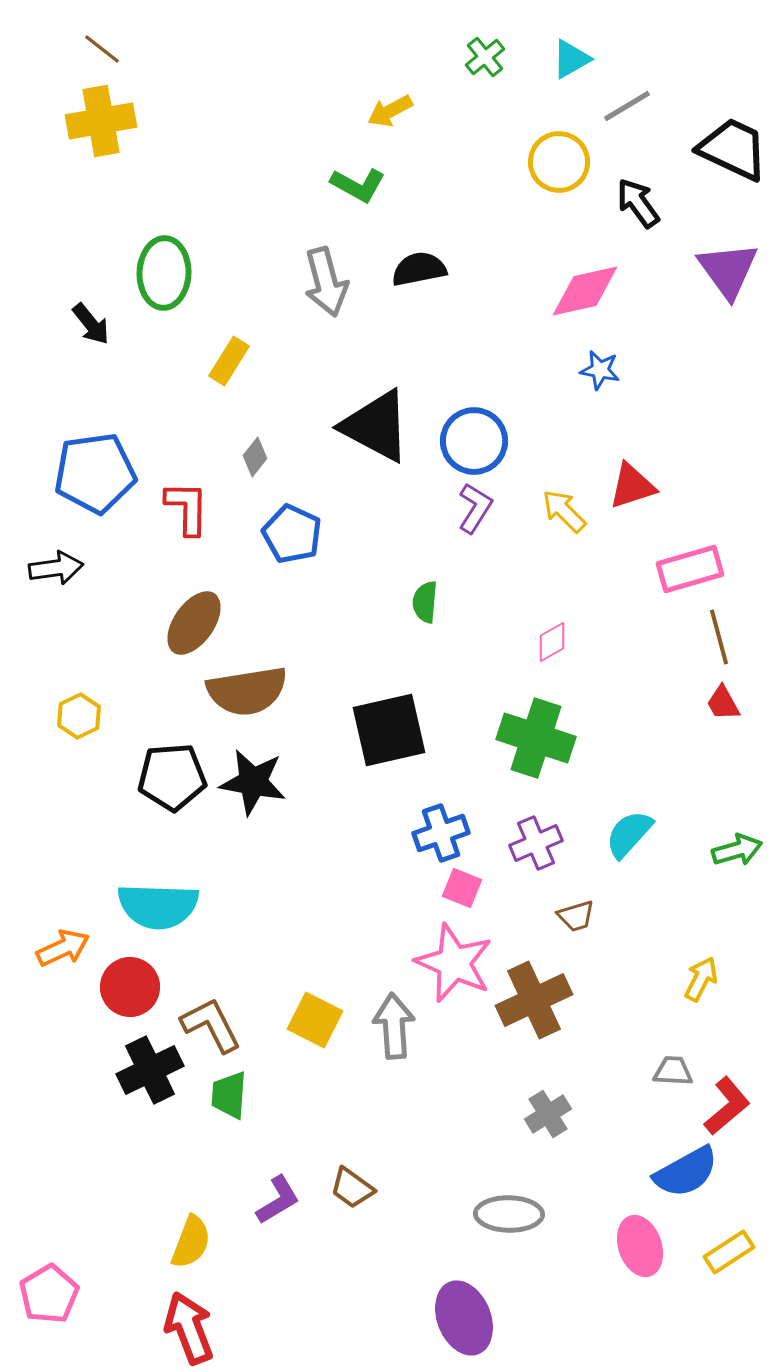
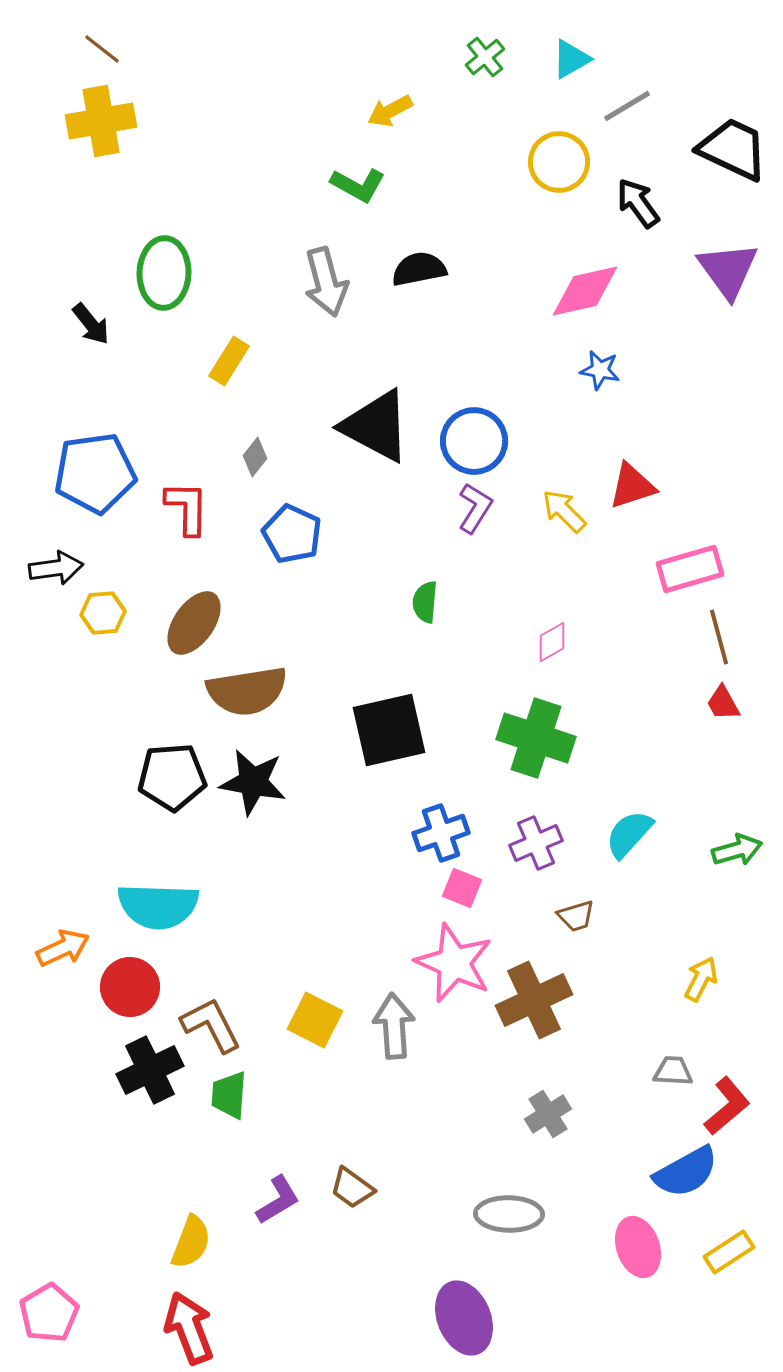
yellow hexagon at (79, 716): moved 24 px right, 103 px up; rotated 21 degrees clockwise
pink ellipse at (640, 1246): moved 2 px left, 1 px down
pink pentagon at (49, 1294): moved 19 px down
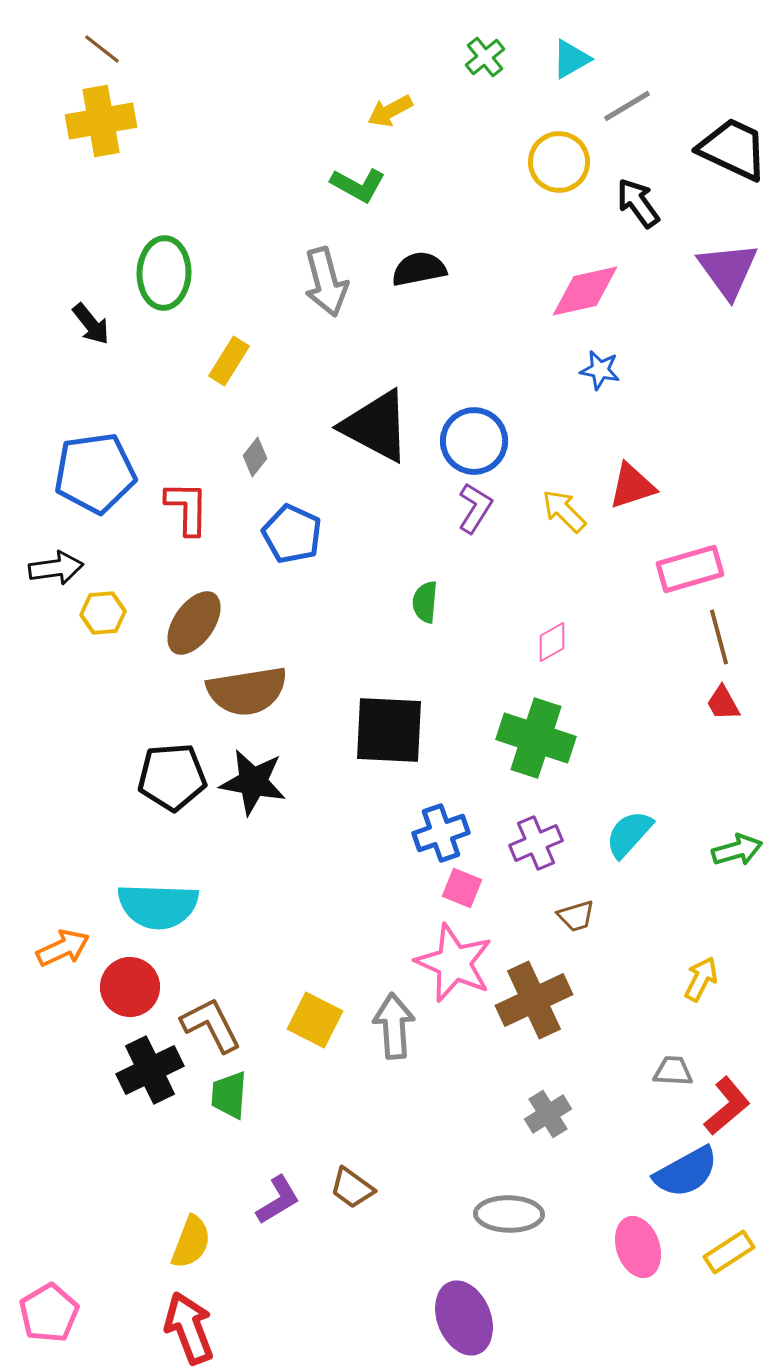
black square at (389, 730): rotated 16 degrees clockwise
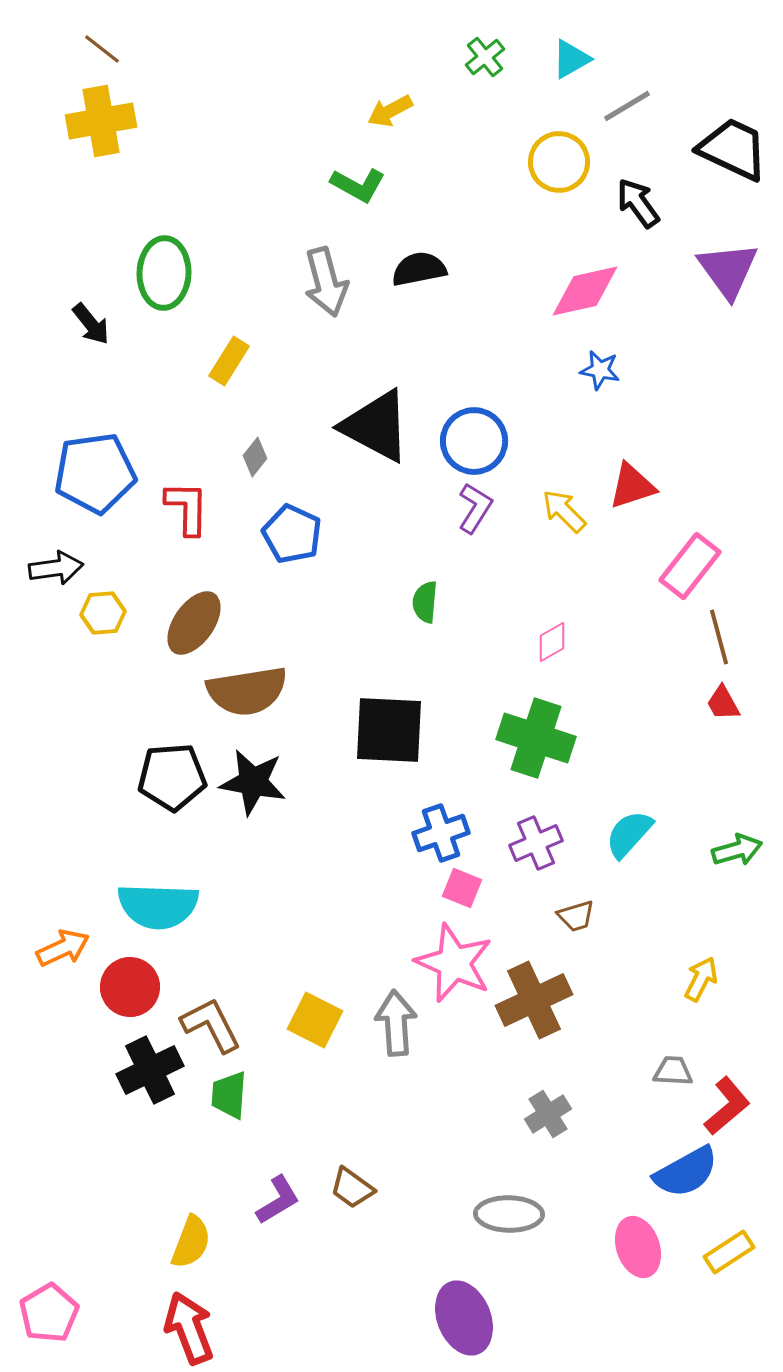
pink rectangle at (690, 569): moved 3 px up; rotated 36 degrees counterclockwise
gray arrow at (394, 1026): moved 2 px right, 3 px up
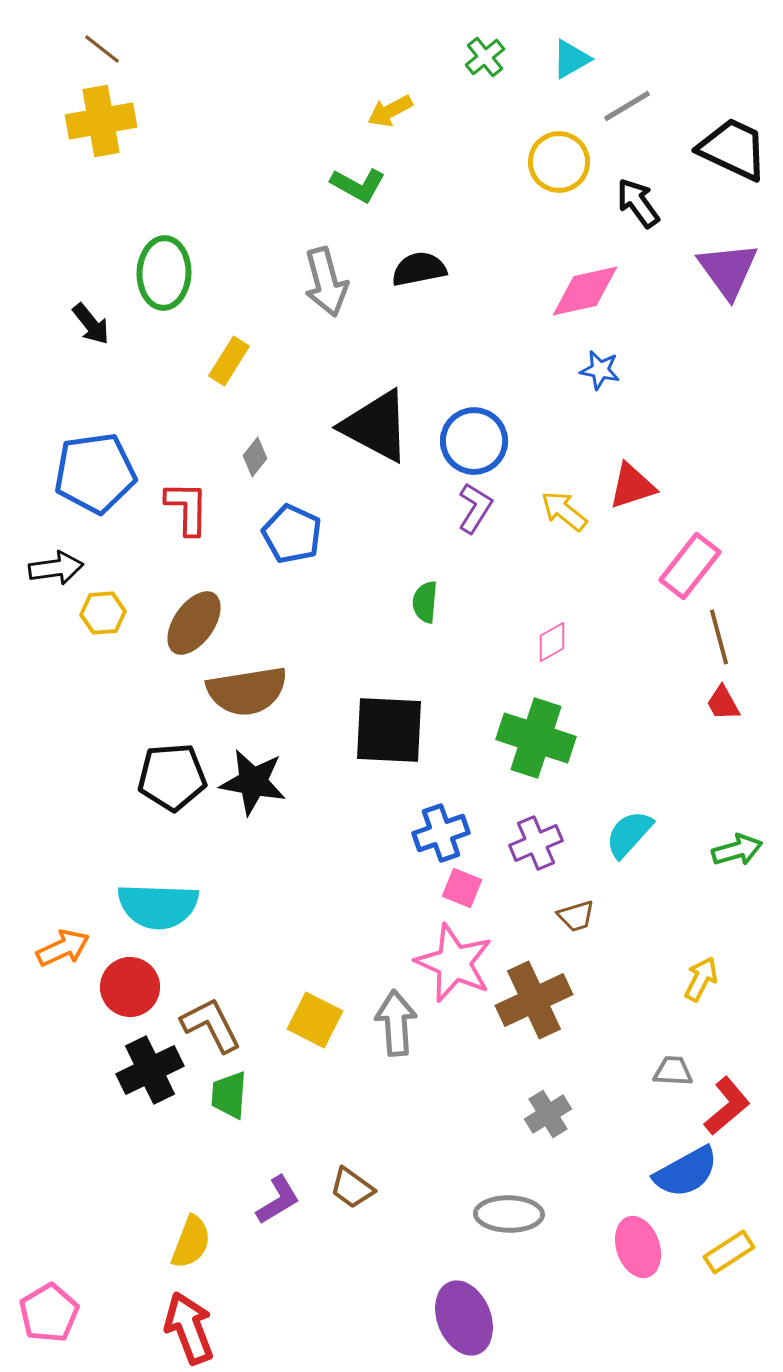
yellow arrow at (564, 511): rotated 6 degrees counterclockwise
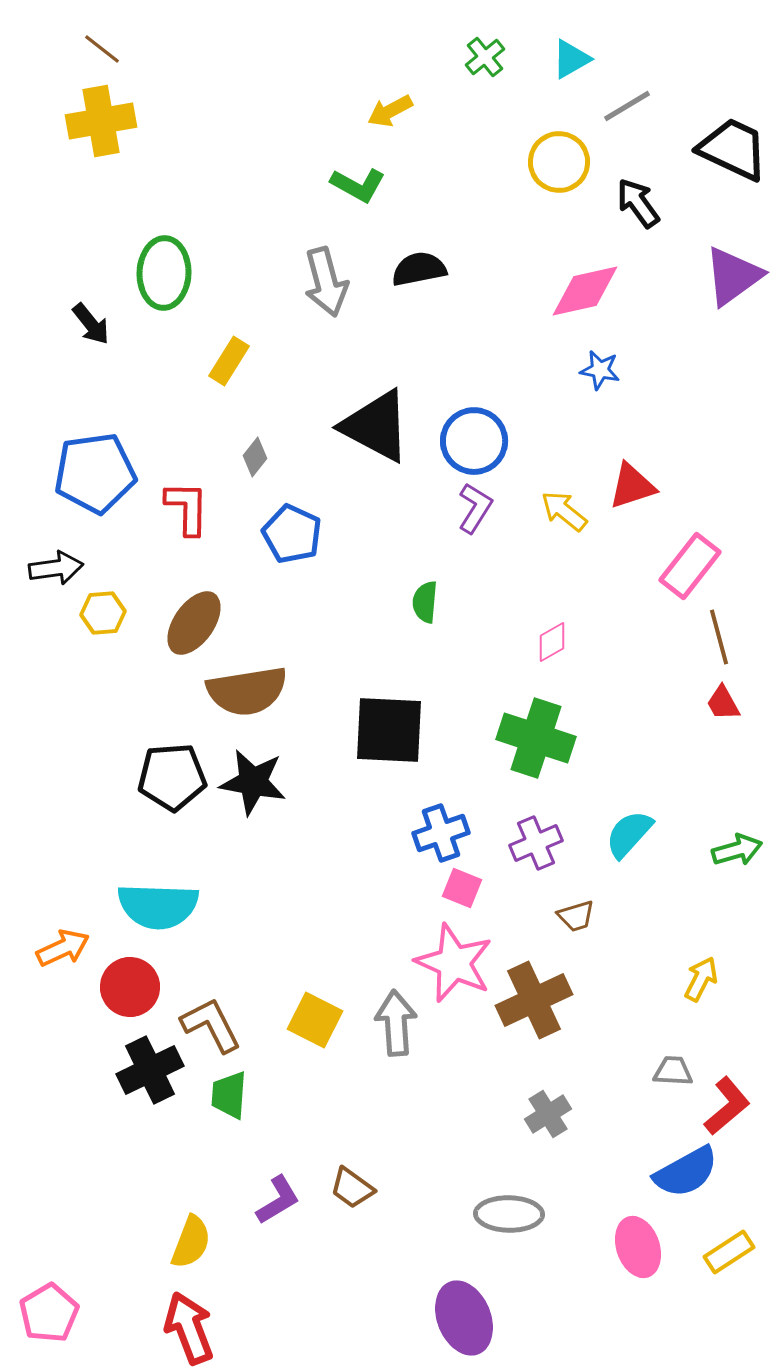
purple triangle at (728, 270): moved 5 px right, 6 px down; rotated 30 degrees clockwise
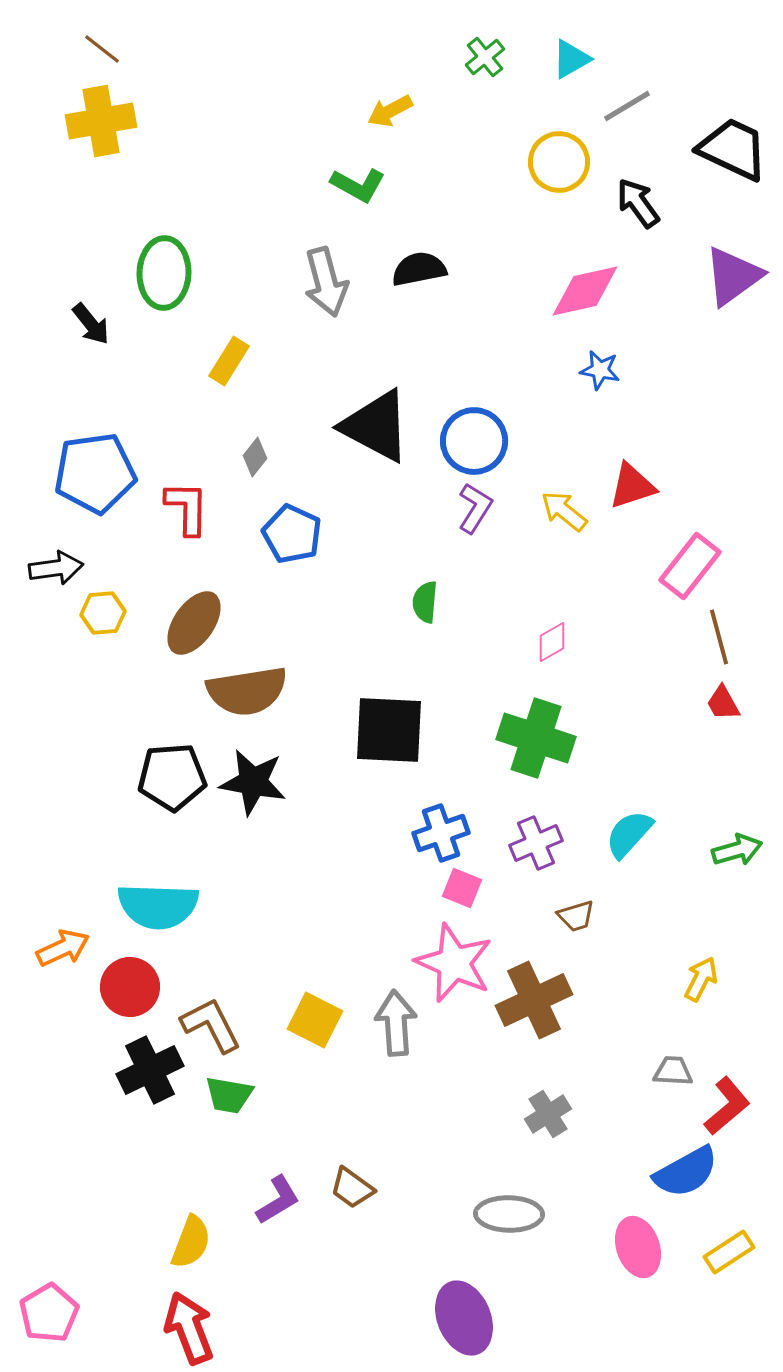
green trapezoid at (229, 1095): rotated 84 degrees counterclockwise
